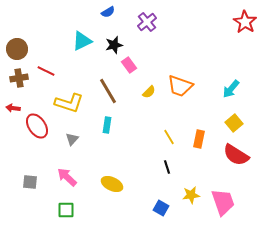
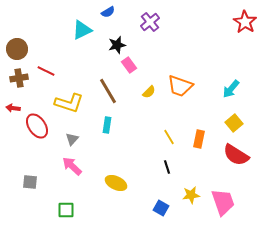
purple cross: moved 3 px right
cyan triangle: moved 11 px up
black star: moved 3 px right
pink arrow: moved 5 px right, 11 px up
yellow ellipse: moved 4 px right, 1 px up
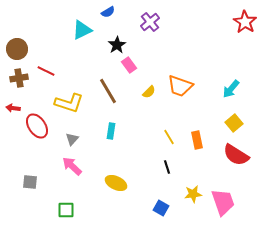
black star: rotated 18 degrees counterclockwise
cyan rectangle: moved 4 px right, 6 px down
orange rectangle: moved 2 px left, 1 px down; rotated 24 degrees counterclockwise
yellow star: moved 2 px right, 1 px up
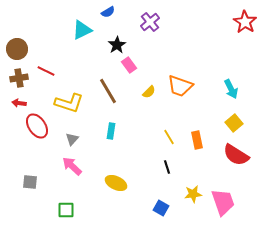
cyan arrow: rotated 66 degrees counterclockwise
red arrow: moved 6 px right, 5 px up
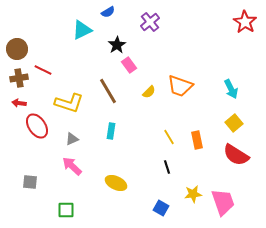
red line: moved 3 px left, 1 px up
gray triangle: rotated 24 degrees clockwise
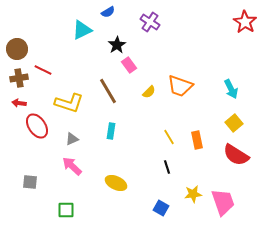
purple cross: rotated 18 degrees counterclockwise
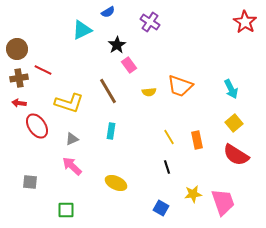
yellow semicircle: rotated 40 degrees clockwise
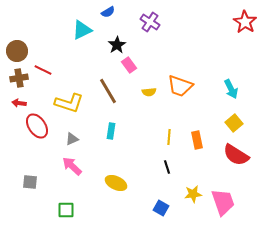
brown circle: moved 2 px down
yellow line: rotated 35 degrees clockwise
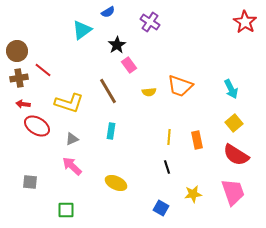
cyan triangle: rotated 10 degrees counterclockwise
red line: rotated 12 degrees clockwise
red arrow: moved 4 px right, 1 px down
red ellipse: rotated 25 degrees counterclockwise
pink trapezoid: moved 10 px right, 10 px up
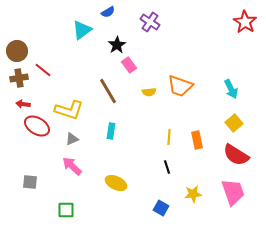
yellow L-shape: moved 7 px down
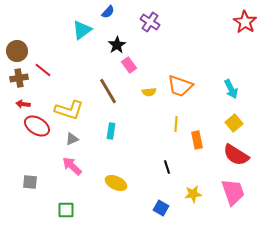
blue semicircle: rotated 16 degrees counterclockwise
yellow line: moved 7 px right, 13 px up
